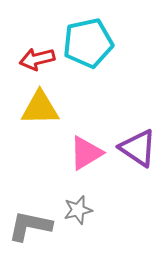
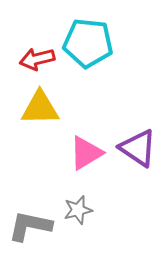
cyan pentagon: rotated 18 degrees clockwise
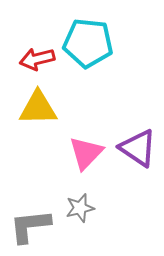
yellow triangle: moved 2 px left
pink triangle: rotated 15 degrees counterclockwise
gray star: moved 2 px right, 2 px up
gray L-shape: rotated 18 degrees counterclockwise
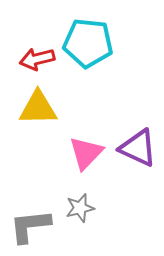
purple triangle: rotated 9 degrees counterclockwise
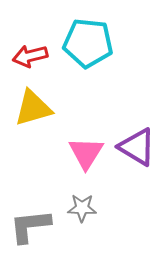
red arrow: moved 7 px left, 3 px up
yellow triangle: moved 5 px left; rotated 15 degrees counterclockwise
purple triangle: moved 1 px left, 1 px up; rotated 6 degrees clockwise
pink triangle: rotated 12 degrees counterclockwise
gray star: moved 2 px right; rotated 16 degrees clockwise
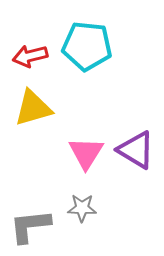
cyan pentagon: moved 1 px left, 3 px down
purple triangle: moved 1 px left, 3 px down
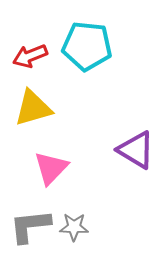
red arrow: rotated 8 degrees counterclockwise
pink triangle: moved 35 px left, 15 px down; rotated 12 degrees clockwise
gray star: moved 8 px left, 19 px down
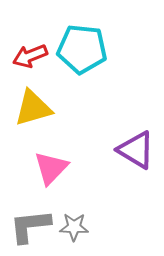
cyan pentagon: moved 5 px left, 3 px down
